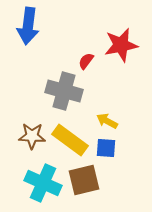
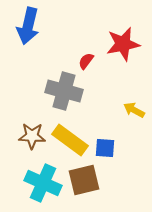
blue arrow: rotated 6 degrees clockwise
red star: moved 2 px right, 1 px up
yellow arrow: moved 27 px right, 11 px up
blue square: moved 1 px left
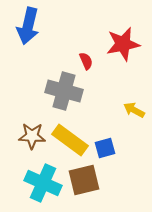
red semicircle: rotated 120 degrees clockwise
blue square: rotated 20 degrees counterclockwise
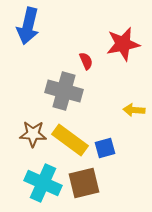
yellow arrow: rotated 25 degrees counterclockwise
brown star: moved 1 px right, 2 px up
brown square: moved 3 px down
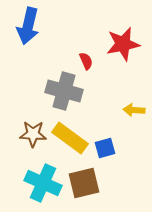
yellow rectangle: moved 2 px up
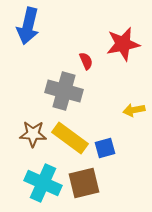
yellow arrow: rotated 15 degrees counterclockwise
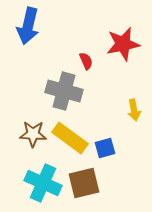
yellow arrow: rotated 90 degrees counterclockwise
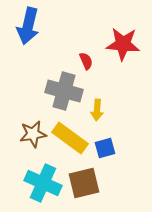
red star: rotated 16 degrees clockwise
yellow arrow: moved 37 px left; rotated 15 degrees clockwise
brown star: rotated 12 degrees counterclockwise
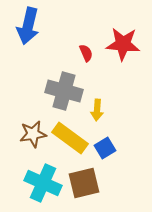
red semicircle: moved 8 px up
blue square: rotated 15 degrees counterclockwise
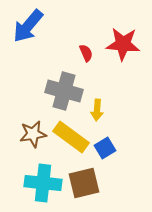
blue arrow: rotated 27 degrees clockwise
yellow rectangle: moved 1 px right, 1 px up
cyan cross: rotated 18 degrees counterclockwise
